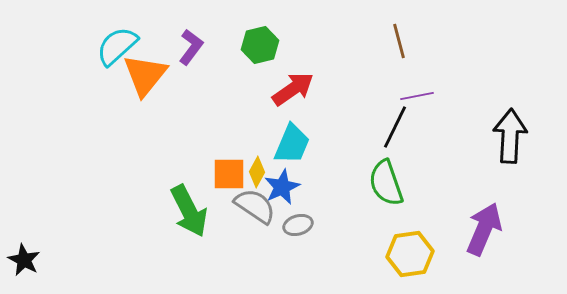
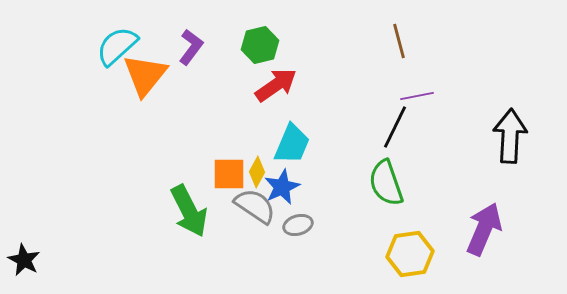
red arrow: moved 17 px left, 4 px up
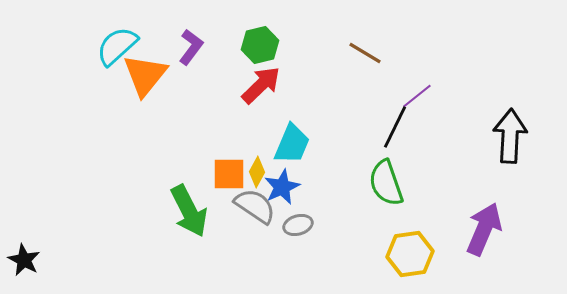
brown line: moved 34 px left, 12 px down; rotated 44 degrees counterclockwise
red arrow: moved 15 px left; rotated 9 degrees counterclockwise
purple line: rotated 28 degrees counterclockwise
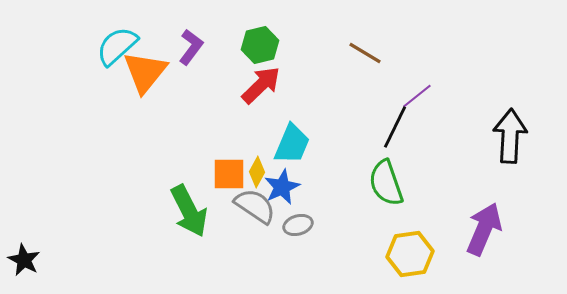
orange triangle: moved 3 px up
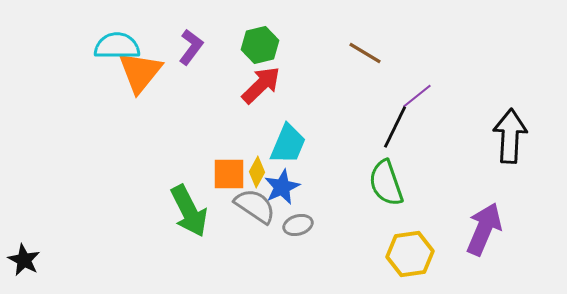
cyan semicircle: rotated 42 degrees clockwise
orange triangle: moved 5 px left
cyan trapezoid: moved 4 px left
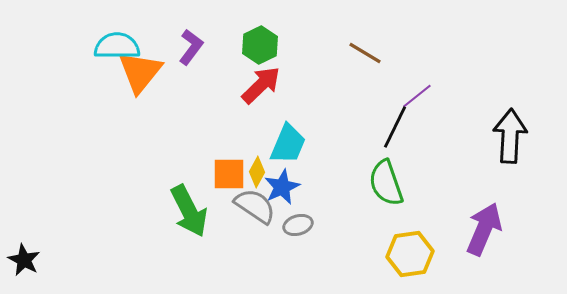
green hexagon: rotated 12 degrees counterclockwise
